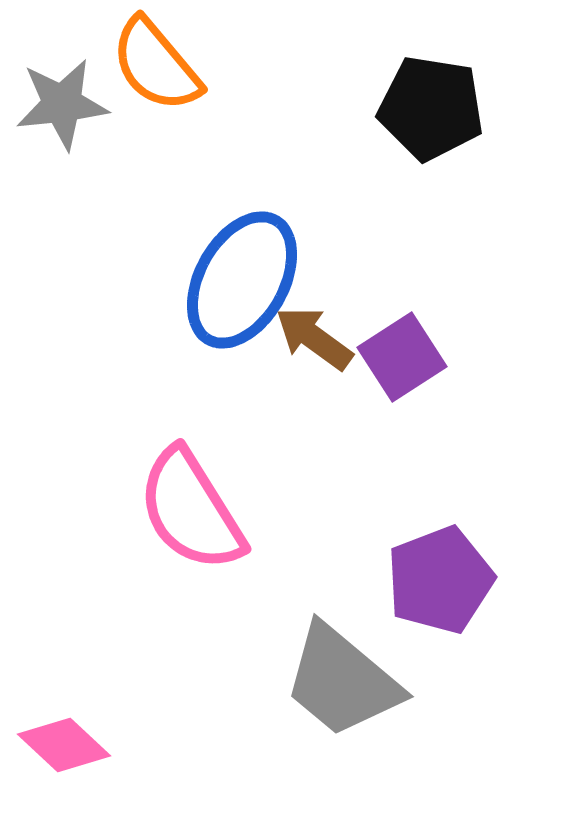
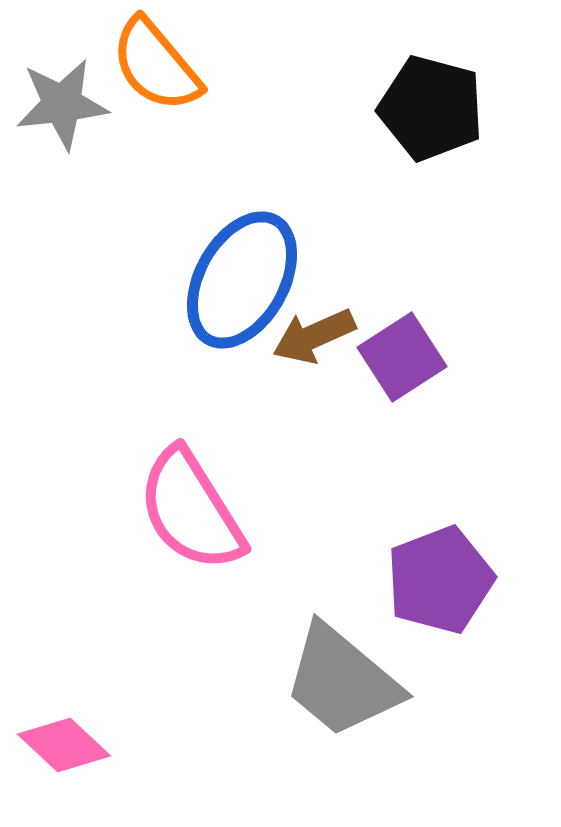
black pentagon: rotated 6 degrees clockwise
brown arrow: moved 2 px up; rotated 60 degrees counterclockwise
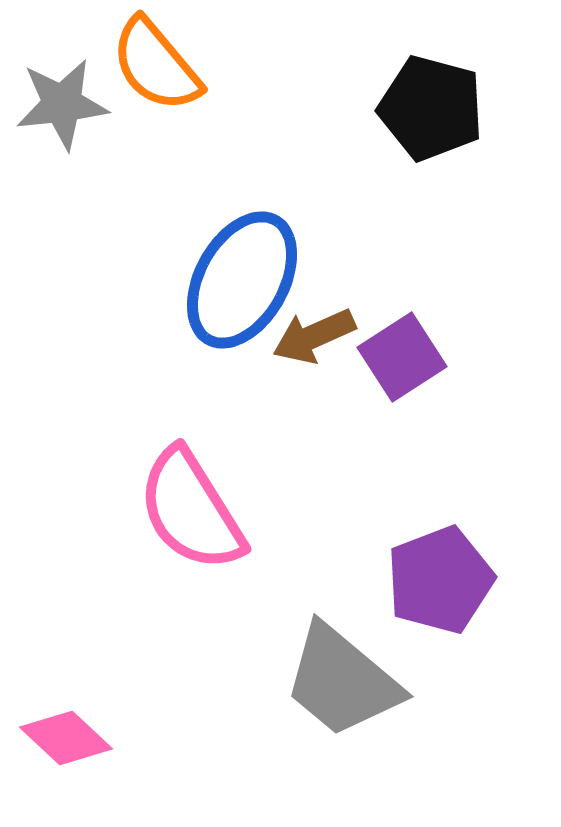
pink diamond: moved 2 px right, 7 px up
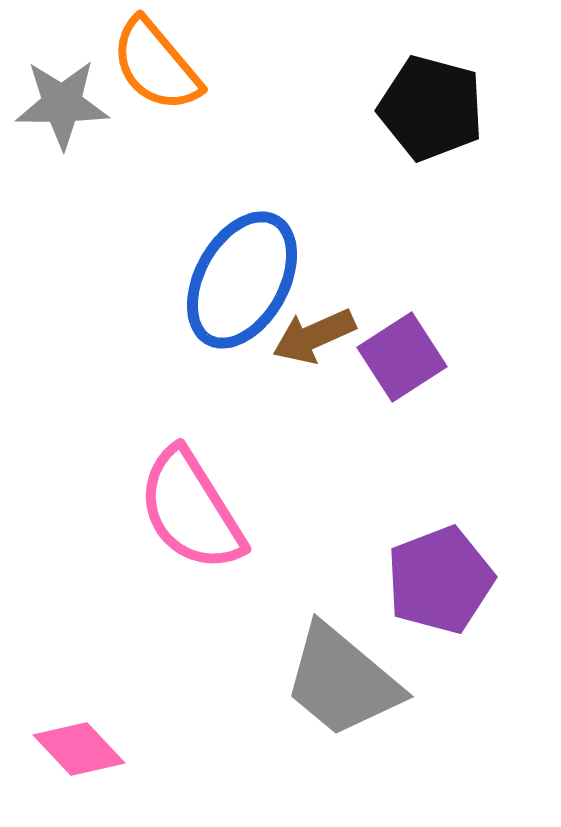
gray star: rotated 6 degrees clockwise
pink diamond: moved 13 px right, 11 px down; rotated 4 degrees clockwise
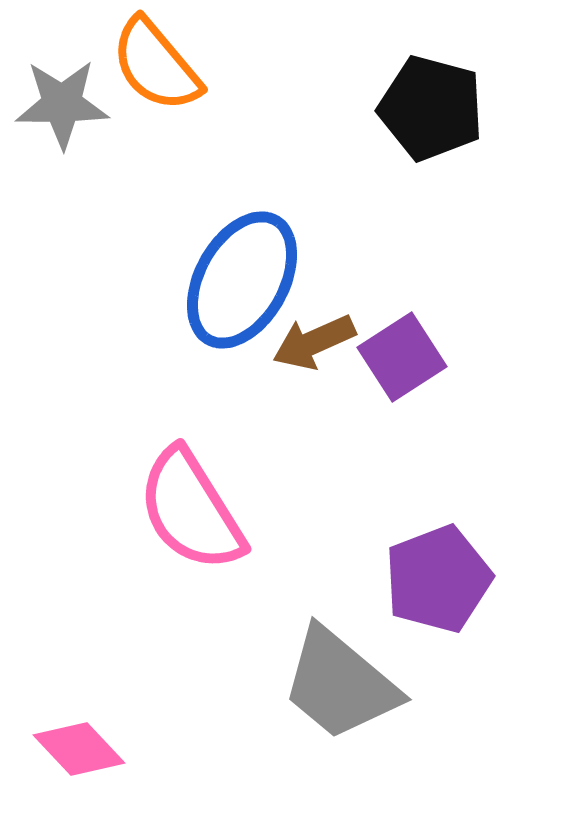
brown arrow: moved 6 px down
purple pentagon: moved 2 px left, 1 px up
gray trapezoid: moved 2 px left, 3 px down
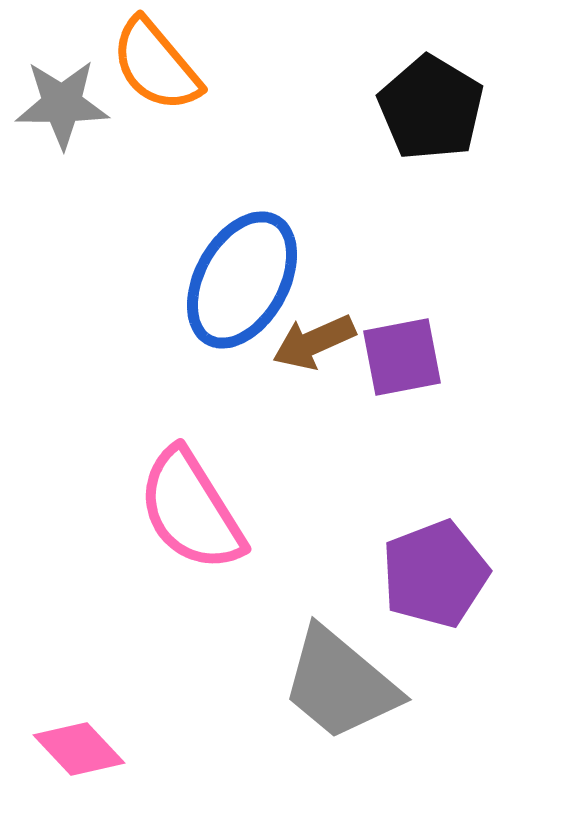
black pentagon: rotated 16 degrees clockwise
purple square: rotated 22 degrees clockwise
purple pentagon: moved 3 px left, 5 px up
